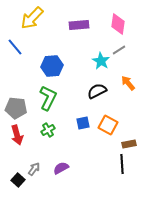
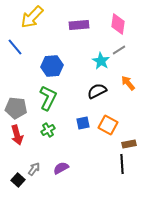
yellow arrow: moved 1 px up
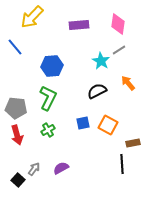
brown rectangle: moved 4 px right, 1 px up
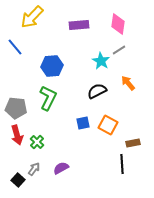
green cross: moved 11 px left, 12 px down; rotated 16 degrees counterclockwise
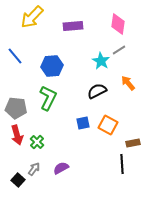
purple rectangle: moved 6 px left, 1 px down
blue line: moved 9 px down
